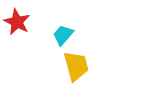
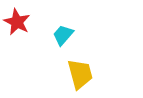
yellow trapezoid: moved 4 px right, 8 px down
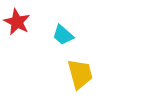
cyan trapezoid: rotated 90 degrees counterclockwise
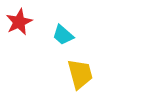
red star: moved 2 px right; rotated 20 degrees clockwise
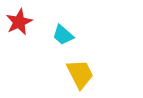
yellow trapezoid: rotated 12 degrees counterclockwise
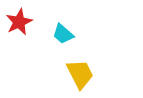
cyan trapezoid: moved 1 px up
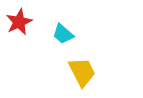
yellow trapezoid: moved 2 px right, 2 px up
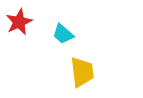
yellow trapezoid: rotated 20 degrees clockwise
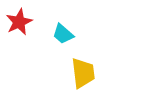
yellow trapezoid: moved 1 px right, 1 px down
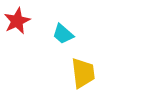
red star: moved 2 px left, 1 px up
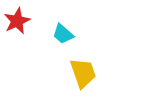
yellow trapezoid: rotated 12 degrees counterclockwise
